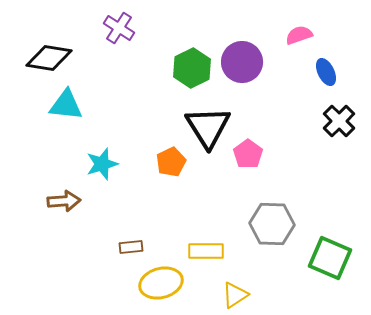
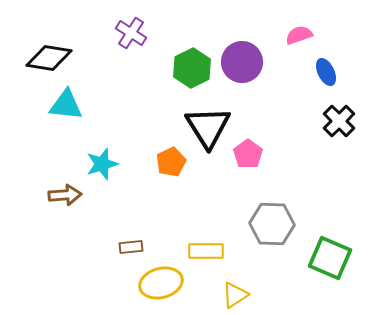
purple cross: moved 12 px right, 5 px down
brown arrow: moved 1 px right, 6 px up
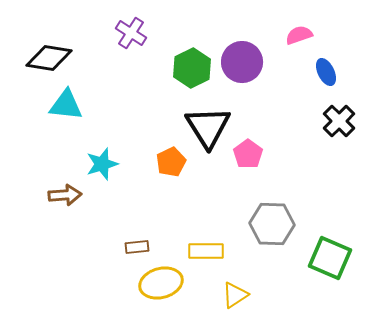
brown rectangle: moved 6 px right
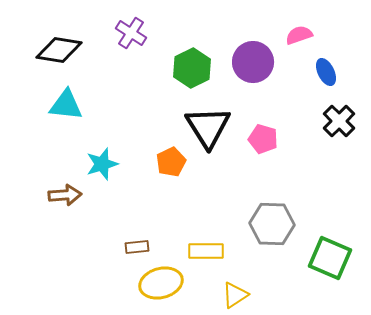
black diamond: moved 10 px right, 8 px up
purple circle: moved 11 px right
pink pentagon: moved 15 px right, 15 px up; rotated 20 degrees counterclockwise
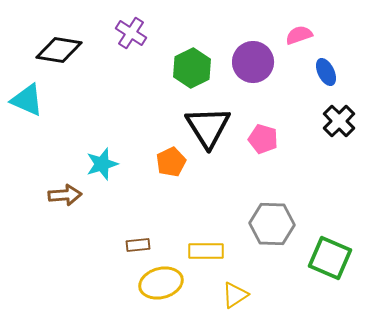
cyan triangle: moved 39 px left, 5 px up; rotated 18 degrees clockwise
brown rectangle: moved 1 px right, 2 px up
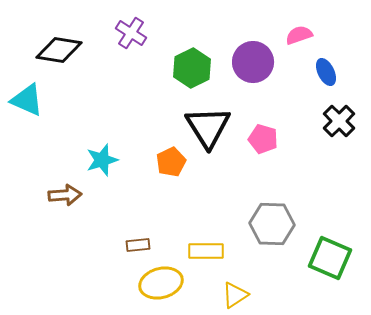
cyan star: moved 4 px up
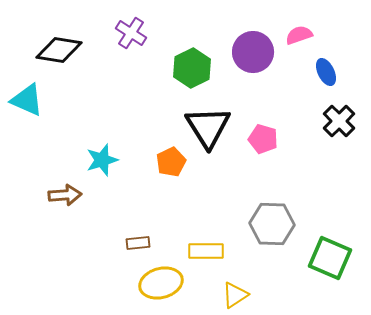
purple circle: moved 10 px up
brown rectangle: moved 2 px up
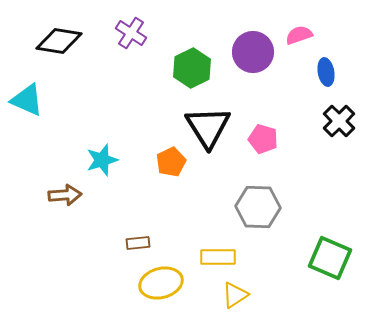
black diamond: moved 9 px up
blue ellipse: rotated 16 degrees clockwise
gray hexagon: moved 14 px left, 17 px up
yellow rectangle: moved 12 px right, 6 px down
